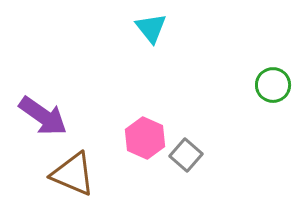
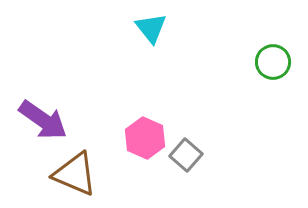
green circle: moved 23 px up
purple arrow: moved 4 px down
brown triangle: moved 2 px right
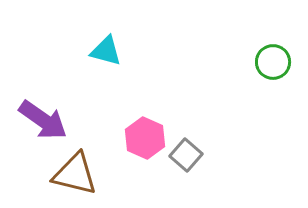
cyan triangle: moved 45 px left, 23 px down; rotated 36 degrees counterclockwise
brown triangle: rotated 9 degrees counterclockwise
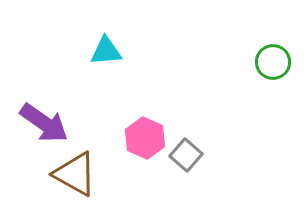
cyan triangle: rotated 20 degrees counterclockwise
purple arrow: moved 1 px right, 3 px down
brown triangle: rotated 15 degrees clockwise
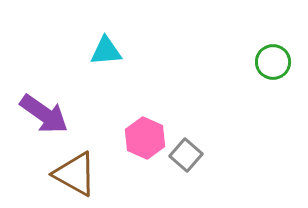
purple arrow: moved 9 px up
